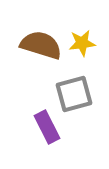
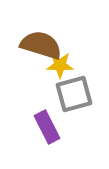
yellow star: moved 22 px left, 22 px down; rotated 8 degrees clockwise
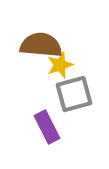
brown semicircle: rotated 12 degrees counterclockwise
yellow star: rotated 20 degrees counterclockwise
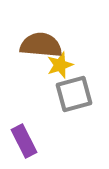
purple rectangle: moved 23 px left, 14 px down
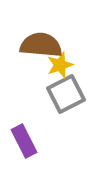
gray square: moved 8 px left; rotated 12 degrees counterclockwise
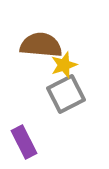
yellow star: moved 4 px right
purple rectangle: moved 1 px down
